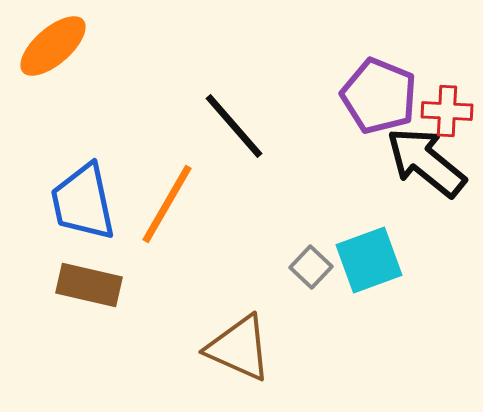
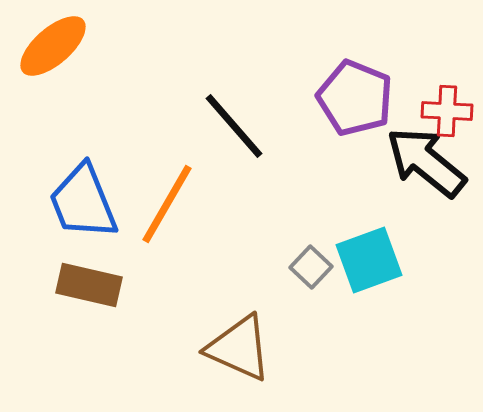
purple pentagon: moved 24 px left, 2 px down
blue trapezoid: rotated 10 degrees counterclockwise
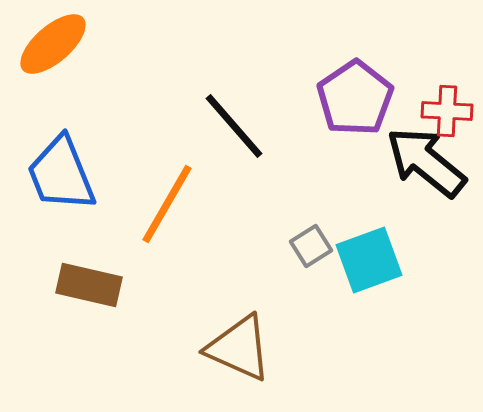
orange ellipse: moved 2 px up
purple pentagon: rotated 16 degrees clockwise
blue trapezoid: moved 22 px left, 28 px up
gray square: moved 21 px up; rotated 15 degrees clockwise
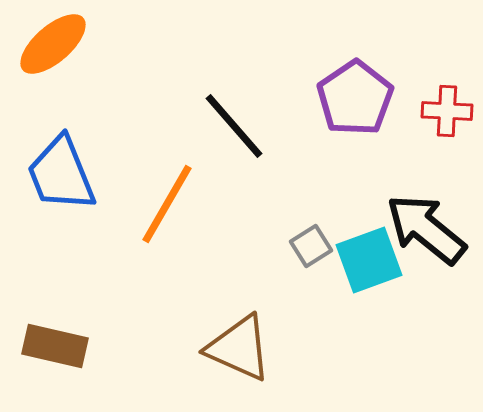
black arrow: moved 67 px down
brown rectangle: moved 34 px left, 61 px down
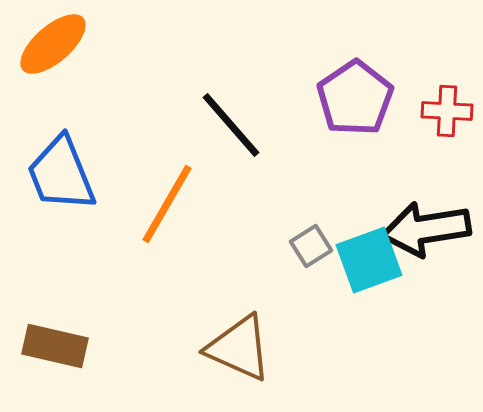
black line: moved 3 px left, 1 px up
black arrow: rotated 48 degrees counterclockwise
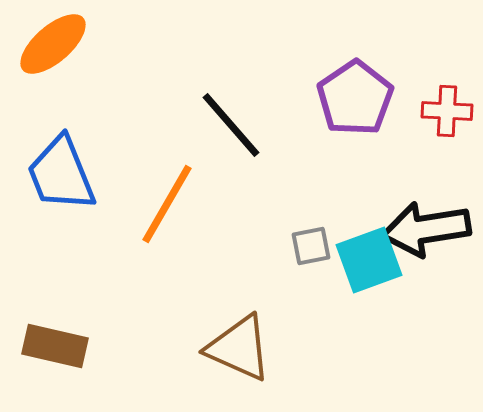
gray square: rotated 21 degrees clockwise
